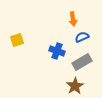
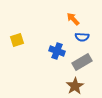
orange arrow: rotated 144 degrees clockwise
blue semicircle: rotated 152 degrees counterclockwise
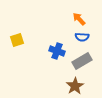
orange arrow: moved 6 px right
gray rectangle: moved 1 px up
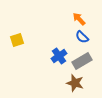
blue semicircle: rotated 40 degrees clockwise
blue cross: moved 2 px right, 5 px down; rotated 35 degrees clockwise
brown star: moved 3 px up; rotated 24 degrees counterclockwise
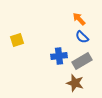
blue cross: rotated 28 degrees clockwise
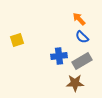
brown star: rotated 18 degrees counterclockwise
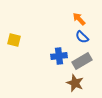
yellow square: moved 3 px left; rotated 32 degrees clockwise
brown star: rotated 24 degrees clockwise
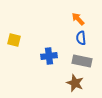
orange arrow: moved 1 px left
blue semicircle: moved 1 px left, 1 px down; rotated 40 degrees clockwise
blue cross: moved 10 px left
gray rectangle: rotated 42 degrees clockwise
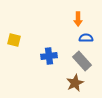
orange arrow: rotated 136 degrees counterclockwise
blue semicircle: moved 5 px right; rotated 96 degrees clockwise
gray rectangle: rotated 36 degrees clockwise
brown star: rotated 24 degrees clockwise
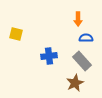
yellow square: moved 2 px right, 6 px up
